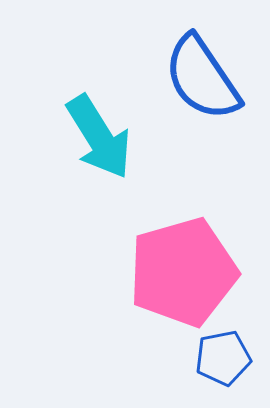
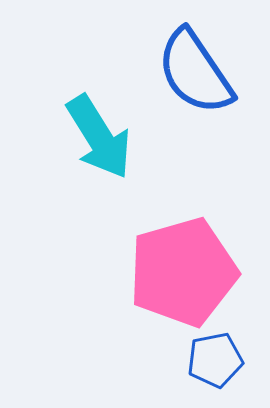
blue semicircle: moved 7 px left, 6 px up
blue pentagon: moved 8 px left, 2 px down
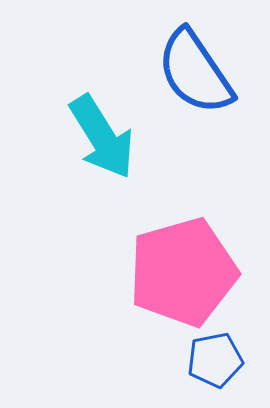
cyan arrow: moved 3 px right
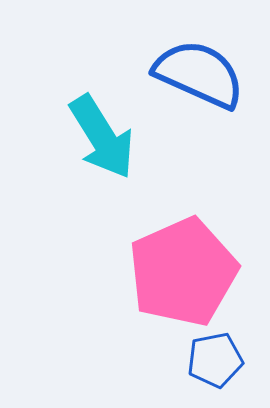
blue semicircle: moved 4 px right, 2 px down; rotated 148 degrees clockwise
pink pentagon: rotated 8 degrees counterclockwise
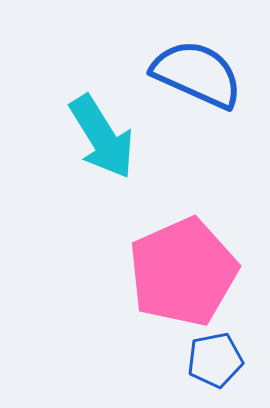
blue semicircle: moved 2 px left
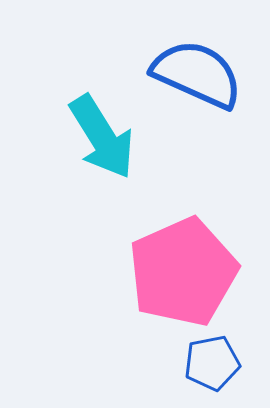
blue pentagon: moved 3 px left, 3 px down
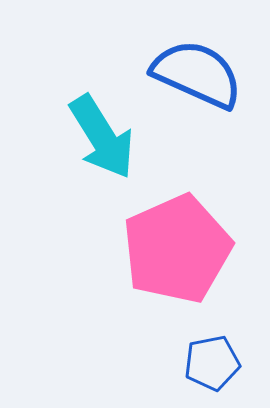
pink pentagon: moved 6 px left, 23 px up
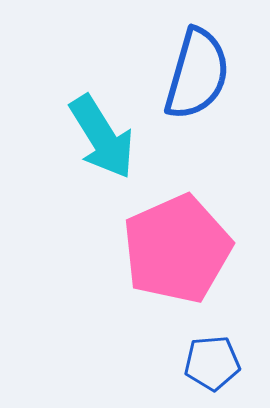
blue semicircle: rotated 82 degrees clockwise
blue pentagon: rotated 6 degrees clockwise
